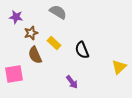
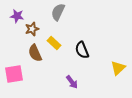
gray semicircle: rotated 96 degrees counterclockwise
purple star: moved 1 px right, 1 px up
brown star: moved 1 px right, 4 px up
brown semicircle: moved 2 px up
yellow triangle: moved 1 px left, 1 px down
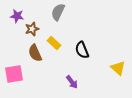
yellow triangle: rotated 35 degrees counterclockwise
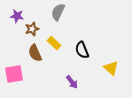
yellow triangle: moved 7 px left
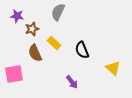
yellow triangle: moved 2 px right
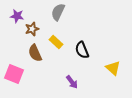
yellow rectangle: moved 2 px right, 1 px up
pink square: rotated 30 degrees clockwise
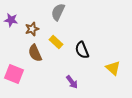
purple star: moved 6 px left, 4 px down
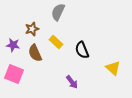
purple star: moved 2 px right, 25 px down
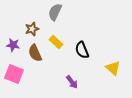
gray semicircle: moved 3 px left
